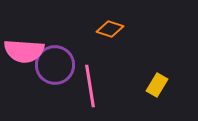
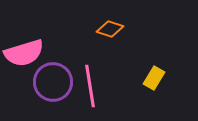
pink semicircle: moved 2 px down; rotated 21 degrees counterclockwise
purple circle: moved 2 px left, 17 px down
yellow rectangle: moved 3 px left, 7 px up
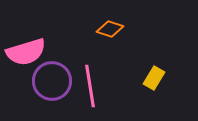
pink semicircle: moved 2 px right, 1 px up
purple circle: moved 1 px left, 1 px up
